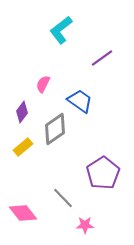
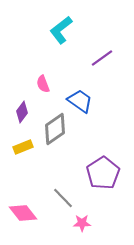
pink semicircle: rotated 48 degrees counterclockwise
yellow rectangle: rotated 18 degrees clockwise
pink star: moved 3 px left, 2 px up
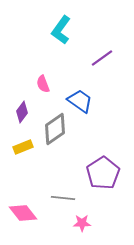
cyan L-shape: rotated 16 degrees counterclockwise
gray line: rotated 40 degrees counterclockwise
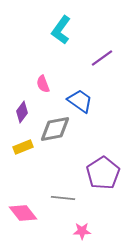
gray diamond: rotated 24 degrees clockwise
pink star: moved 8 px down
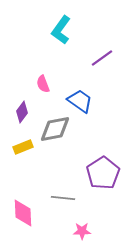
pink diamond: rotated 36 degrees clockwise
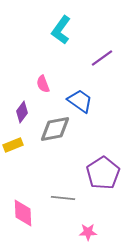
yellow rectangle: moved 10 px left, 2 px up
pink star: moved 6 px right, 1 px down
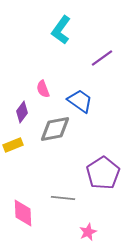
pink semicircle: moved 5 px down
pink star: rotated 24 degrees counterclockwise
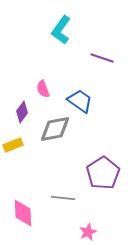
purple line: rotated 55 degrees clockwise
